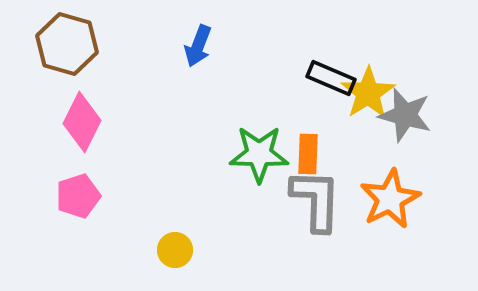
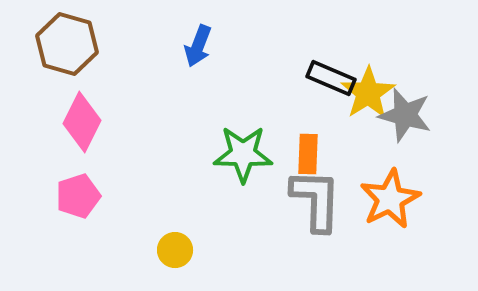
green star: moved 16 px left
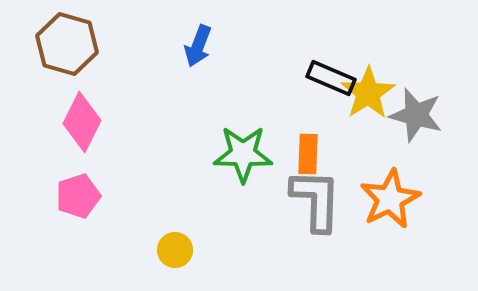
gray star: moved 11 px right
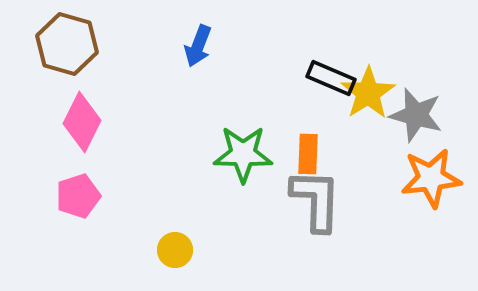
orange star: moved 41 px right, 21 px up; rotated 20 degrees clockwise
